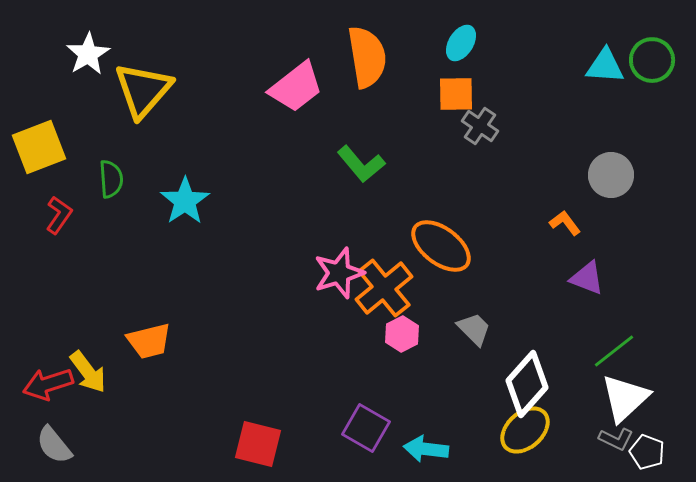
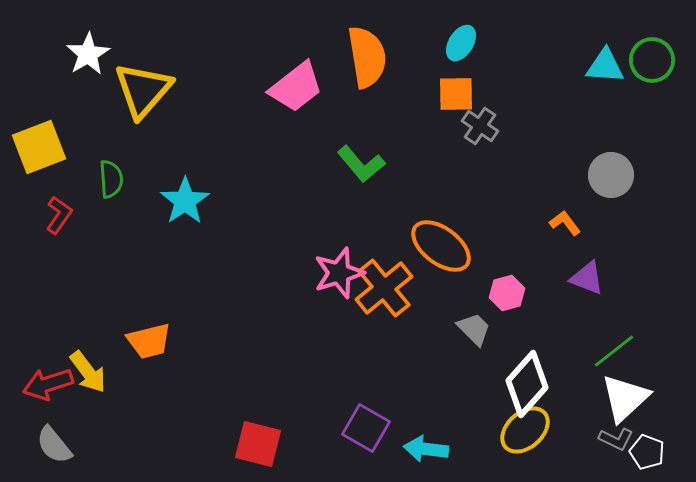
pink hexagon: moved 105 px right, 41 px up; rotated 12 degrees clockwise
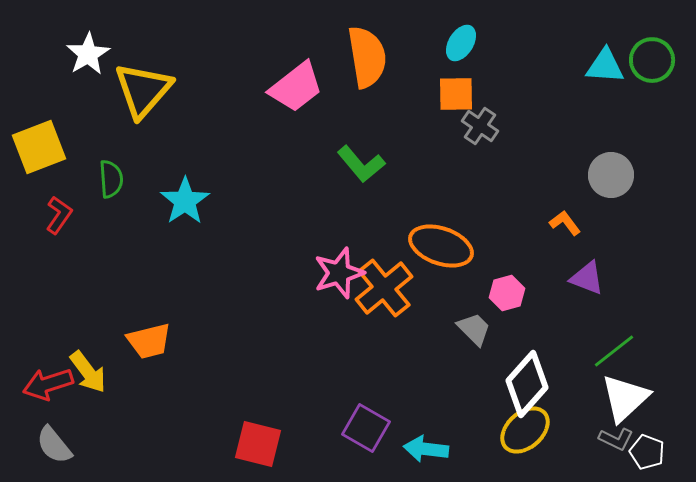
orange ellipse: rotated 18 degrees counterclockwise
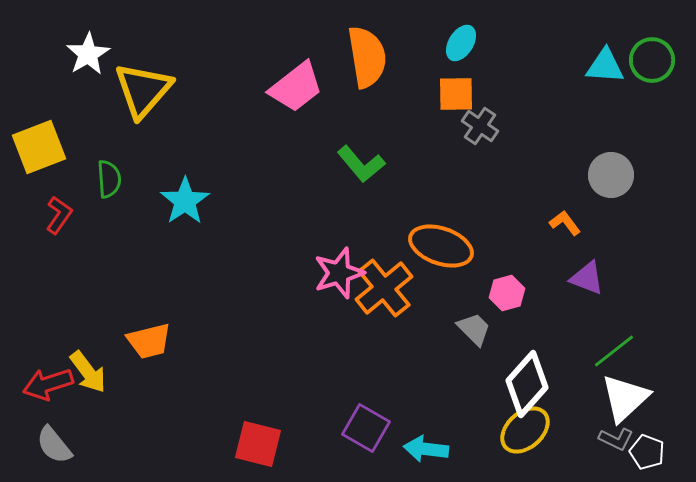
green semicircle: moved 2 px left
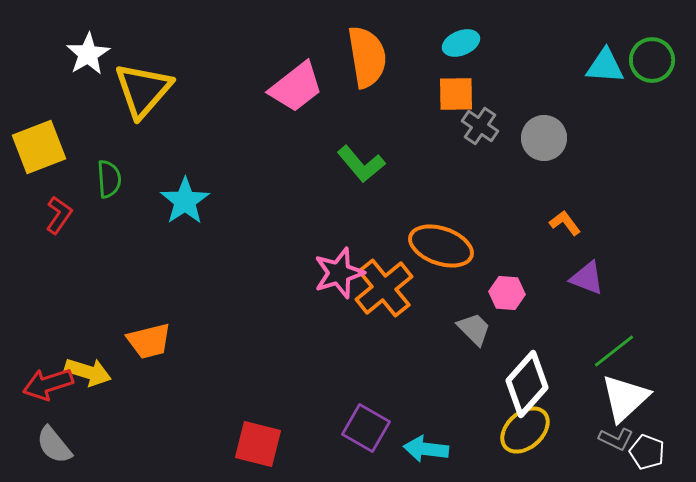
cyan ellipse: rotated 36 degrees clockwise
gray circle: moved 67 px left, 37 px up
pink hexagon: rotated 20 degrees clockwise
yellow arrow: rotated 36 degrees counterclockwise
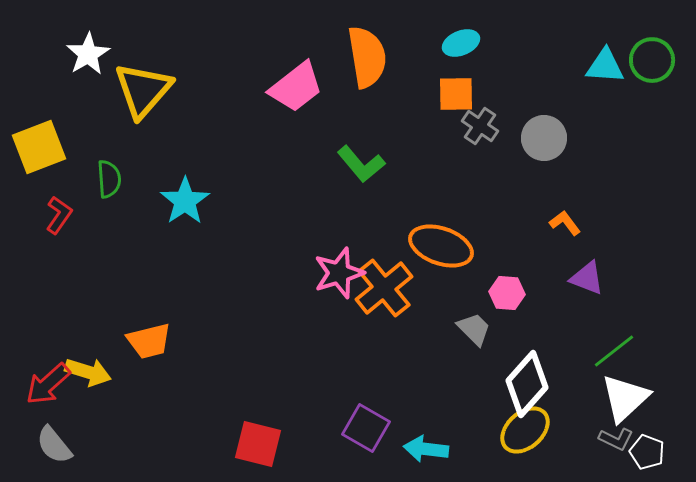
red arrow: rotated 24 degrees counterclockwise
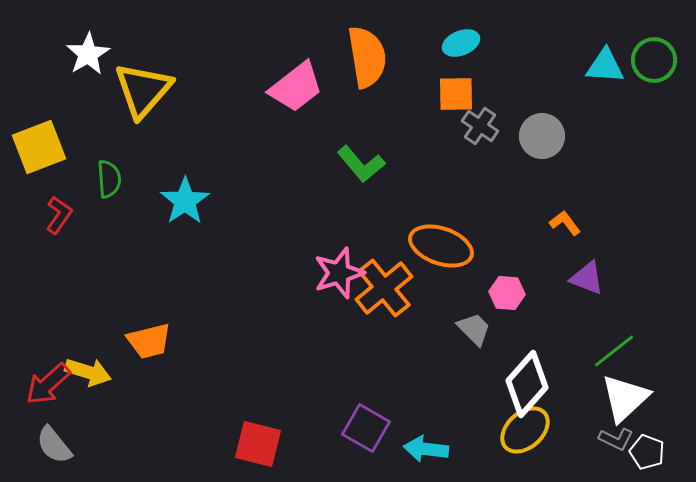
green circle: moved 2 px right
gray circle: moved 2 px left, 2 px up
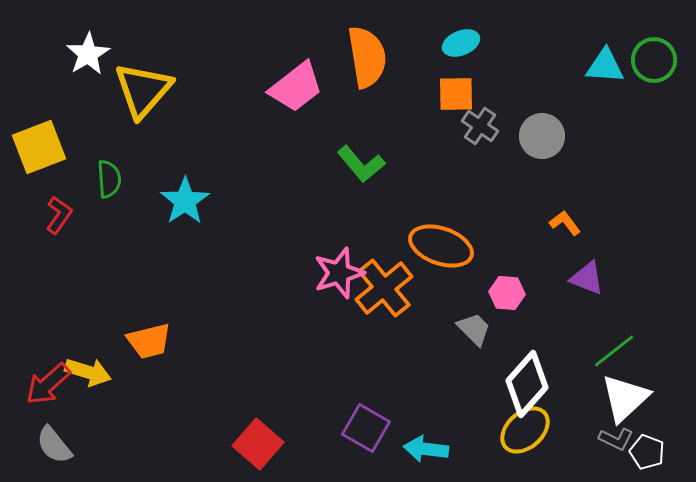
red square: rotated 27 degrees clockwise
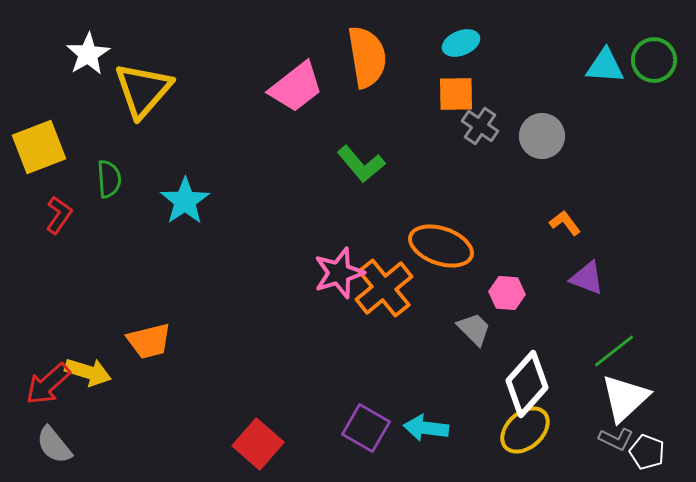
cyan arrow: moved 21 px up
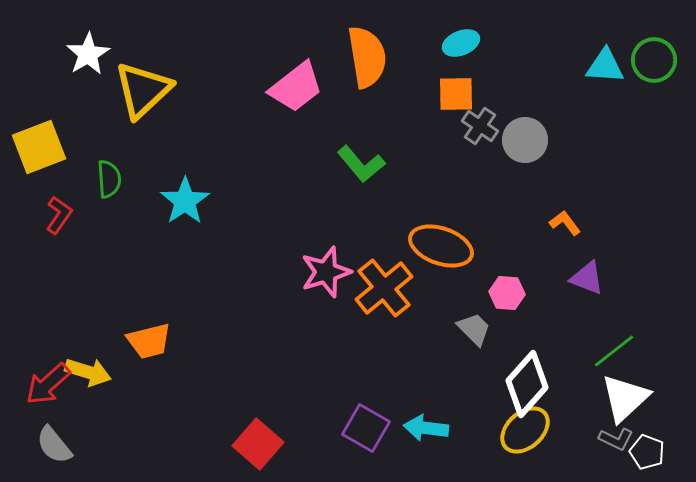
yellow triangle: rotated 6 degrees clockwise
gray circle: moved 17 px left, 4 px down
pink star: moved 13 px left, 1 px up
